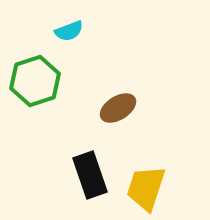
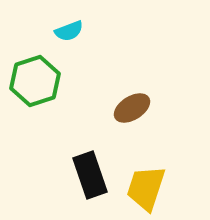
brown ellipse: moved 14 px right
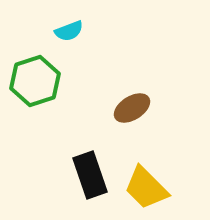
yellow trapezoid: rotated 63 degrees counterclockwise
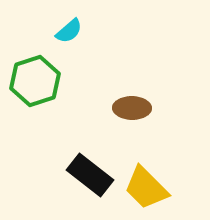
cyan semicircle: rotated 20 degrees counterclockwise
brown ellipse: rotated 33 degrees clockwise
black rectangle: rotated 33 degrees counterclockwise
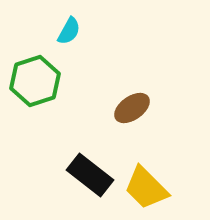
cyan semicircle: rotated 20 degrees counterclockwise
brown ellipse: rotated 36 degrees counterclockwise
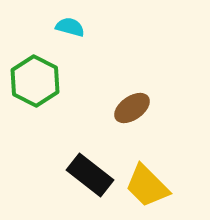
cyan semicircle: moved 1 px right, 4 px up; rotated 104 degrees counterclockwise
green hexagon: rotated 15 degrees counterclockwise
yellow trapezoid: moved 1 px right, 2 px up
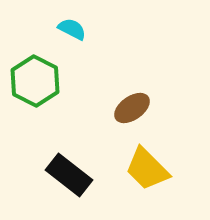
cyan semicircle: moved 2 px right, 2 px down; rotated 12 degrees clockwise
black rectangle: moved 21 px left
yellow trapezoid: moved 17 px up
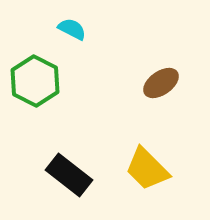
brown ellipse: moved 29 px right, 25 px up
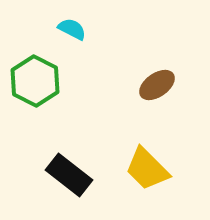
brown ellipse: moved 4 px left, 2 px down
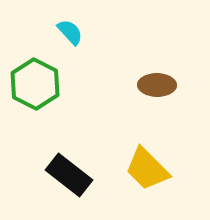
cyan semicircle: moved 2 px left, 3 px down; rotated 20 degrees clockwise
green hexagon: moved 3 px down
brown ellipse: rotated 36 degrees clockwise
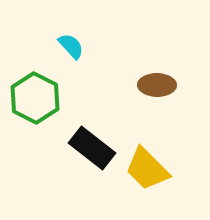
cyan semicircle: moved 1 px right, 14 px down
green hexagon: moved 14 px down
black rectangle: moved 23 px right, 27 px up
